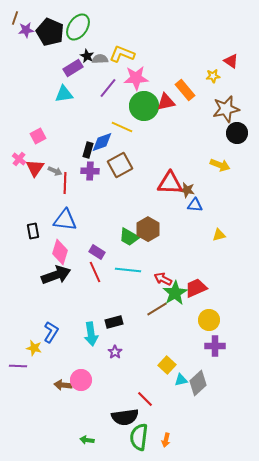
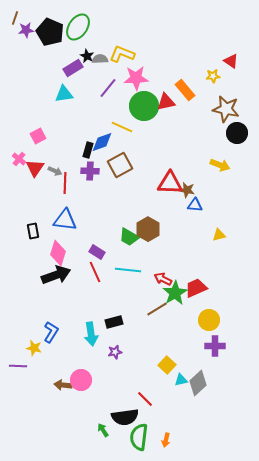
brown star at (226, 109): rotated 24 degrees clockwise
pink diamond at (60, 252): moved 2 px left, 1 px down
purple star at (115, 352): rotated 24 degrees clockwise
green arrow at (87, 440): moved 16 px right, 10 px up; rotated 48 degrees clockwise
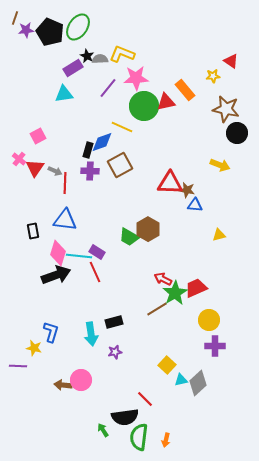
cyan line at (128, 270): moved 49 px left, 14 px up
blue L-shape at (51, 332): rotated 15 degrees counterclockwise
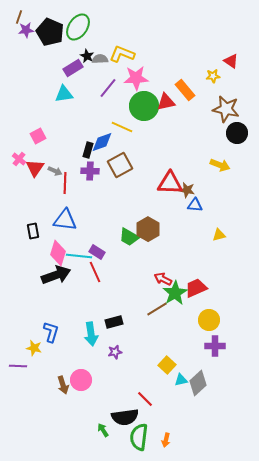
brown line at (15, 18): moved 4 px right, 1 px up
brown arrow at (63, 385): rotated 114 degrees counterclockwise
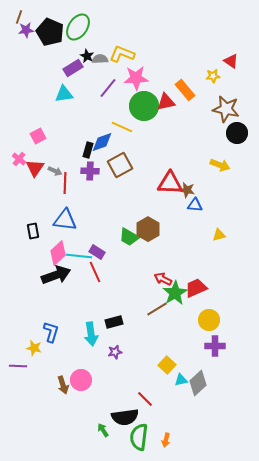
pink diamond at (58, 253): rotated 30 degrees clockwise
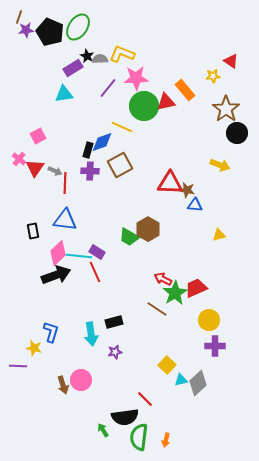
brown star at (226, 109): rotated 24 degrees clockwise
brown line at (157, 309): rotated 65 degrees clockwise
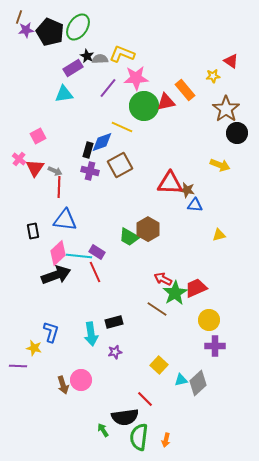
purple cross at (90, 171): rotated 12 degrees clockwise
red line at (65, 183): moved 6 px left, 4 px down
yellow square at (167, 365): moved 8 px left
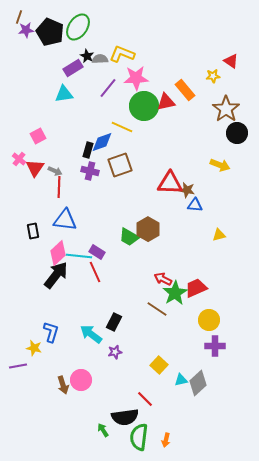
brown square at (120, 165): rotated 10 degrees clockwise
black arrow at (56, 275): rotated 32 degrees counterclockwise
black rectangle at (114, 322): rotated 48 degrees counterclockwise
cyan arrow at (91, 334): rotated 135 degrees clockwise
purple line at (18, 366): rotated 12 degrees counterclockwise
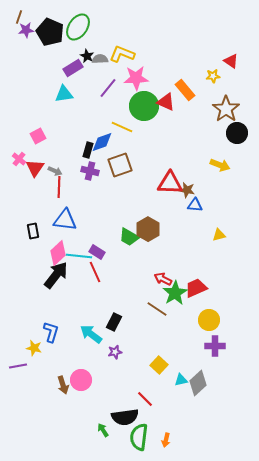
red triangle at (166, 102): rotated 36 degrees clockwise
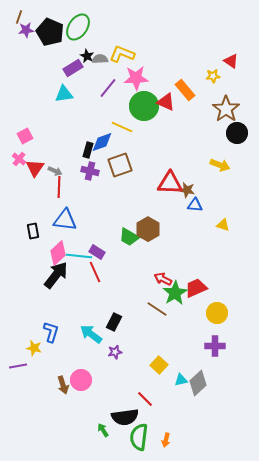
pink square at (38, 136): moved 13 px left
yellow triangle at (219, 235): moved 4 px right, 10 px up; rotated 32 degrees clockwise
yellow circle at (209, 320): moved 8 px right, 7 px up
